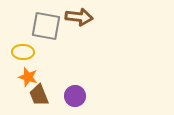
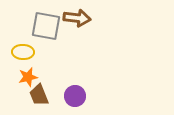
brown arrow: moved 2 px left, 1 px down
orange star: rotated 30 degrees counterclockwise
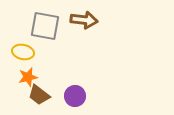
brown arrow: moved 7 px right, 2 px down
gray square: moved 1 px left
yellow ellipse: rotated 10 degrees clockwise
brown trapezoid: rotated 30 degrees counterclockwise
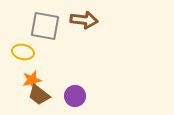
orange star: moved 4 px right, 3 px down
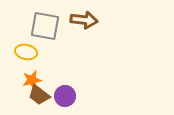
yellow ellipse: moved 3 px right
purple circle: moved 10 px left
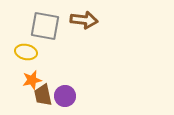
brown trapezoid: moved 4 px right; rotated 40 degrees clockwise
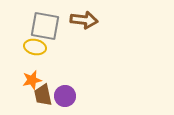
yellow ellipse: moved 9 px right, 5 px up
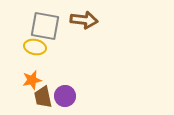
brown trapezoid: moved 2 px down
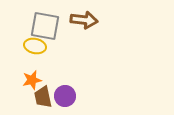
yellow ellipse: moved 1 px up
